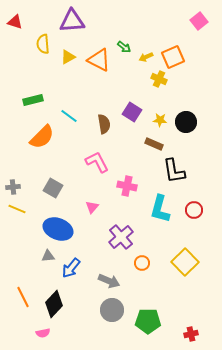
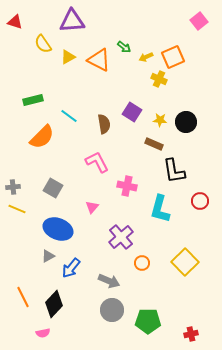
yellow semicircle: rotated 30 degrees counterclockwise
red circle: moved 6 px right, 9 px up
gray triangle: rotated 24 degrees counterclockwise
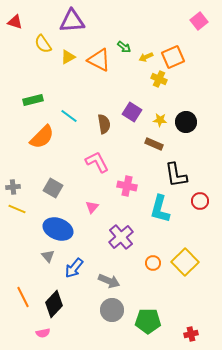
black L-shape: moved 2 px right, 4 px down
gray triangle: rotated 40 degrees counterclockwise
orange circle: moved 11 px right
blue arrow: moved 3 px right
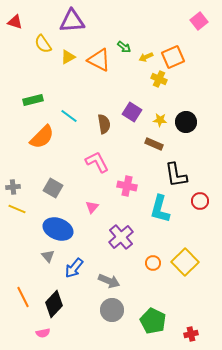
green pentagon: moved 5 px right; rotated 25 degrees clockwise
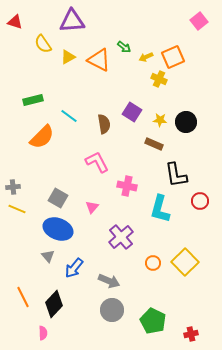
gray square: moved 5 px right, 10 px down
pink semicircle: rotated 80 degrees counterclockwise
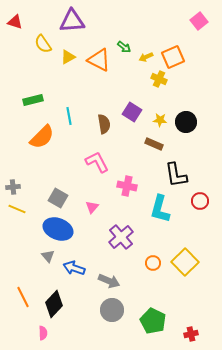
cyan line: rotated 42 degrees clockwise
blue arrow: rotated 70 degrees clockwise
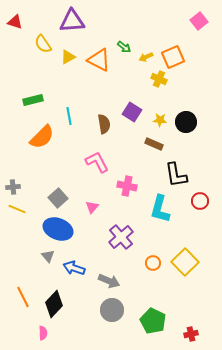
gray square: rotated 18 degrees clockwise
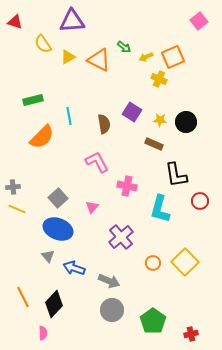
green pentagon: rotated 10 degrees clockwise
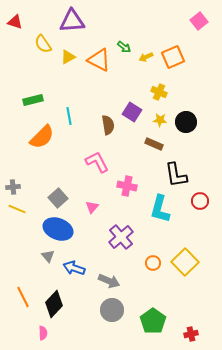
yellow cross: moved 13 px down
brown semicircle: moved 4 px right, 1 px down
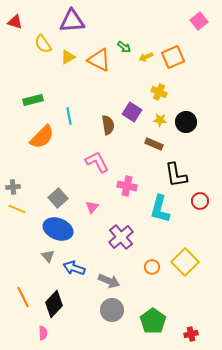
orange circle: moved 1 px left, 4 px down
